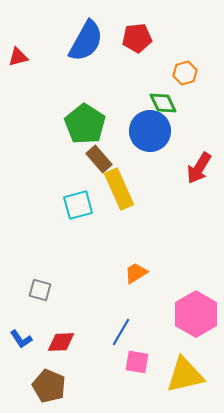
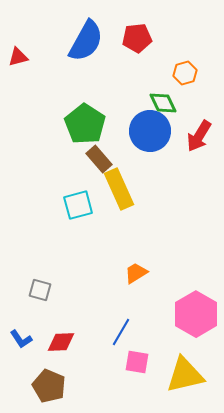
red arrow: moved 32 px up
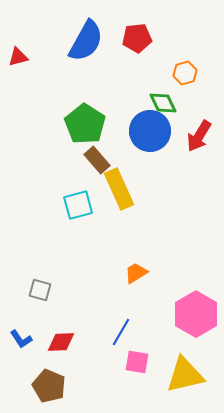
brown rectangle: moved 2 px left, 1 px down
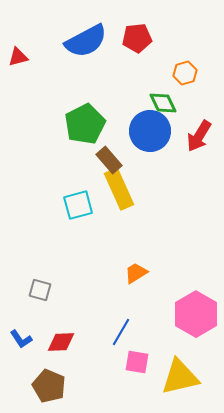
blue semicircle: rotated 33 degrees clockwise
green pentagon: rotated 12 degrees clockwise
brown rectangle: moved 12 px right
yellow triangle: moved 5 px left, 2 px down
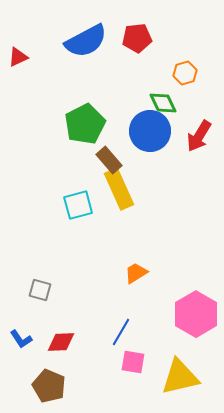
red triangle: rotated 10 degrees counterclockwise
pink square: moved 4 px left
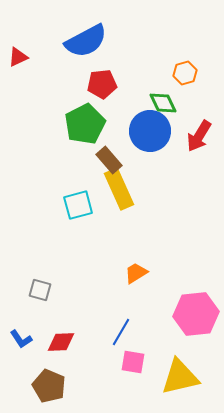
red pentagon: moved 35 px left, 46 px down
pink hexagon: rotated 24 degrees clockwise
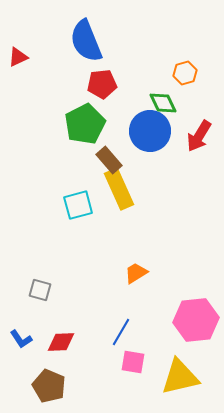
blue semicircle: rotated 96 degrees clockwise
pink hexagon: moved 6 px down
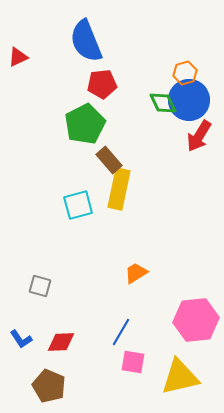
blue circle: moved 39 px right, 31 px up
yellow rectangle: rotated 36 degrees clockwise
gray square: moved 4 px up
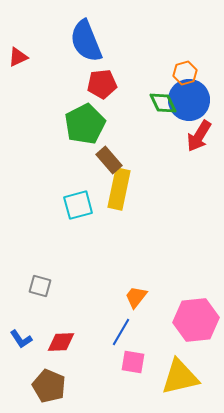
orange trapezoid: moved 24 px down; rotated 20 degrees counterclockwise
